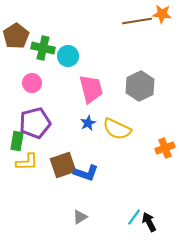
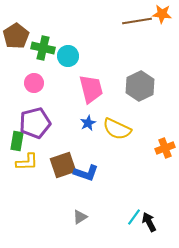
pink circle: moved 2 px right
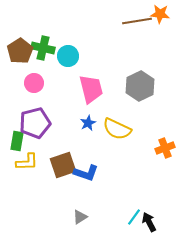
orange star: moved 2 px left
brown pentagon: moved 4 px right, 15 px down
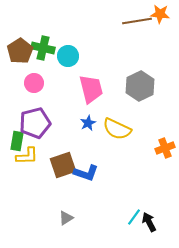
yellow L-shape: moved 6 px up
gray triangle: moved 14 px left, 1 px down
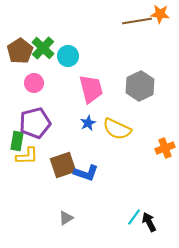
green cross: rotated 30 degrees clockwise
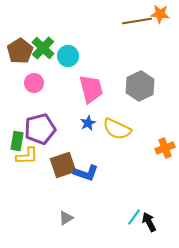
purple pentagon: moved 5 px right, 6 px down
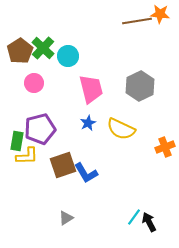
yellow semicircle: moved 4 px right
orange cross: moved 1 px up
blue L-shape: rotated 40 degrees clockwise
